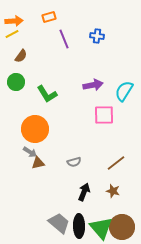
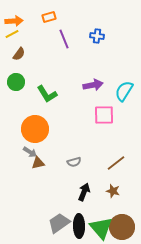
brown semicircle: moved 2 px left, 2 px up
gray trapezoid: rotated 75 degrees counterclockwise
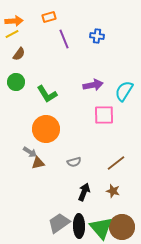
orange circle: moved 11 px right
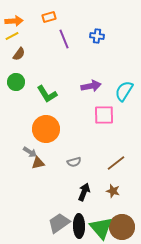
yellow line: moved 2 px down
purple arrow: moved 2 px left, 1 px down
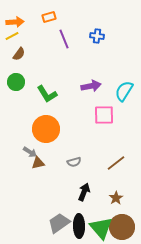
orange arrow: moved 1 px right, 1 px down
brown star: moved 3 px right, 7 px down; rotated 24 degrees clockwise
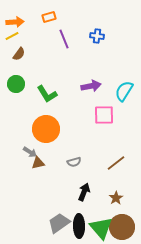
green circle: moved 2 px down
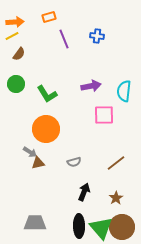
cyan semicircle: rotated 25 degrees counterclockwise
gray trapezoid: moved 24 px left; rotated 35 degrees clockwise
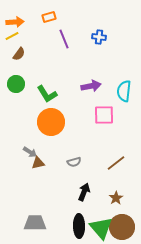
blue cross: moved 2 px right, 1 px down
orange circle: moved 5 px right, 7 px up
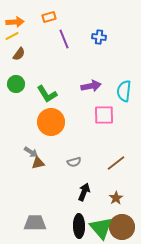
gray arrow: moved 1 px right
